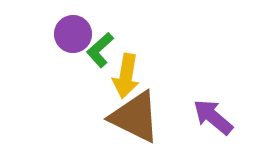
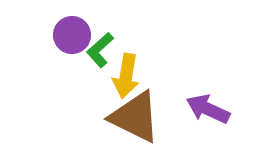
purple circle: moved 1 px left, 1 px down
purple arrow: moved 5 px left, 8 px up; rotated 15 degrees counterclockwise
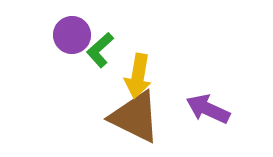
yellow arrow: moved 12 px right
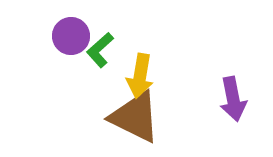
purple circle: moved 1 px left, 1 px down
yellow arrow: moved 2 px right
purple arrow: moved 25 px right, 10 px up; rotated 126 degrees counterclockwise
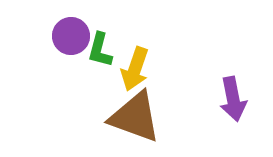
green L-shape: rotated 33 degrees counterclockwise
yellow arrow: moved 5 px left, 7 px up; rotated 9 degrees clockwise
brown triangle: rotated 6 degrees counterclockwise
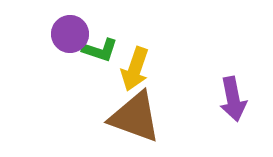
purple circle: moved 1 px left, 2 px up
green L-shape: rotated 87 degrees counterclockwise
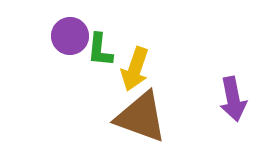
purple circle: moved 2 px down
green L-shape: rotated 78 degrees clockwise
brown triangle: moved 6 px right
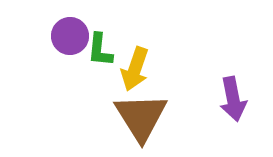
brown triangle: rotated 38 degrees clockwise
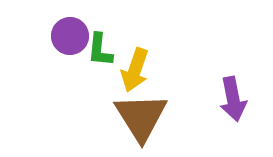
yellow arrow: moved 1 px down
